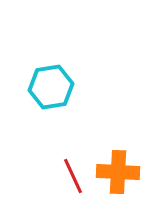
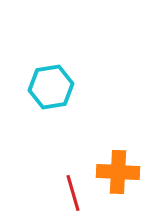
red line: moved 17 px down; rotated 9 degrees clockwise
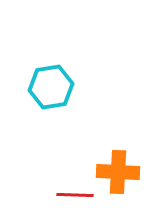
red line: moved 2 px right, 2 px down; rotated 72 degrees counterclockwise
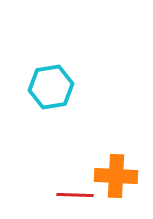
orange cross: moved 2 px left, 4 px down
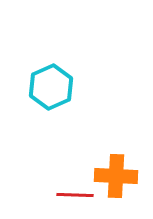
cyan hexagon: rotated 15 degrees counterclockwise
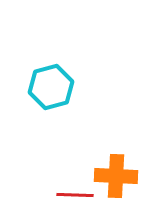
cyan hexagon: rotated 9 degrees clockwise
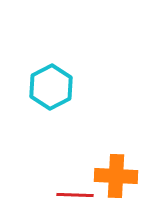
cyan hexagon: rotated 12 degrees counterclockwise
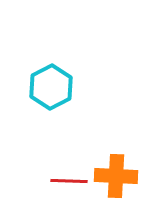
red line: moved 6 px left, 14 px up
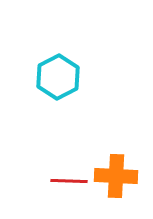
cyan hexagon: moved 7 px right, 10 px up
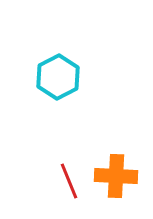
red line: rotated 66 degrees clockwise
